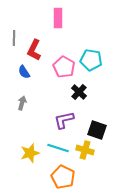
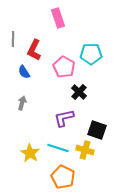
pink rectangle: rotated 18 degrees counterclockwise
gray line: moved 1 px left, 1 px down
cyan pentagon: moved 6 px up; rotated 10 degrees counterclockwise
purple L-shape: moved 2 px up
yellow star: rotated 24 degrees counterclockwise
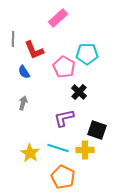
pink rectangle: rotated 66 degrees clockwise
red L-shape: rotated 50 degrees counterclockwise
cyan pentagon: moved 4 px left
gray arrow: moved 1 px right
yellow cross: rotated 18 degrees counterclockwise
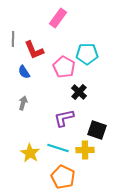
pink rectangle: rotated 12 degrees counterclockwise
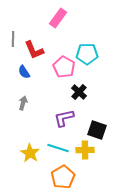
orange pentagon: rotated 15 degrees clockwise
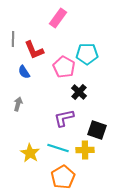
gray arrow: moved 5 px left, 1 px down
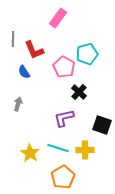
cyan pentagon: rotated 15 degrees counterclockwise
black square: moved 5 px right, 5 px up
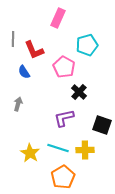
pink rectangle: rotated 12 degrees counterclockwise
cyan pentagon: moved 9 px up
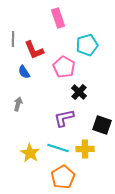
pink rectangle: rotated 42 degrees counterclockwise
yellow cross: moved 1 px up
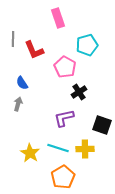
pink pentagon: moved 1 px right
blue semicircle: moved 2 px left, 11 px down
black cross: rotated 14 degrees clockwise
